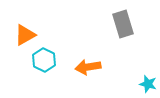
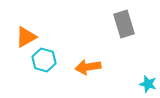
gray rectangle: moved 1 px right
orange triangle: moved 1 px right, 2 px down
cyan hexagon: rotated 10 degrees counterclockwise
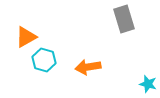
gray rectangle: moved 5 px up
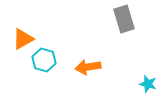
orange triangle: moved 3 px left, 2 px down
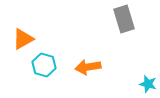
cyan hexagon: moved 5 px down
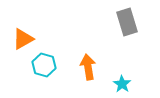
gray rectangle: moved 3 px right, 3 px down
orange arrow: rotated 90 degrees clockwise
cyan star: moved 26 px left; rotated 18 degrees clockwise
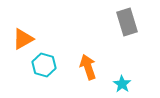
orange arrow: rotated 10 degrees counterclockwise
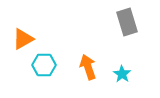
cyan hexagon: rotated 15 degrees counterclockwise
cyan star: moved 10 px up
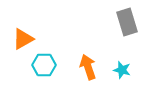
cyan star: moved 4 px up; rotated 18 degrees counterclockwise
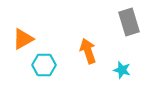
gray rectangle: moved 2 px right
orange arrow: moved 16 px up
